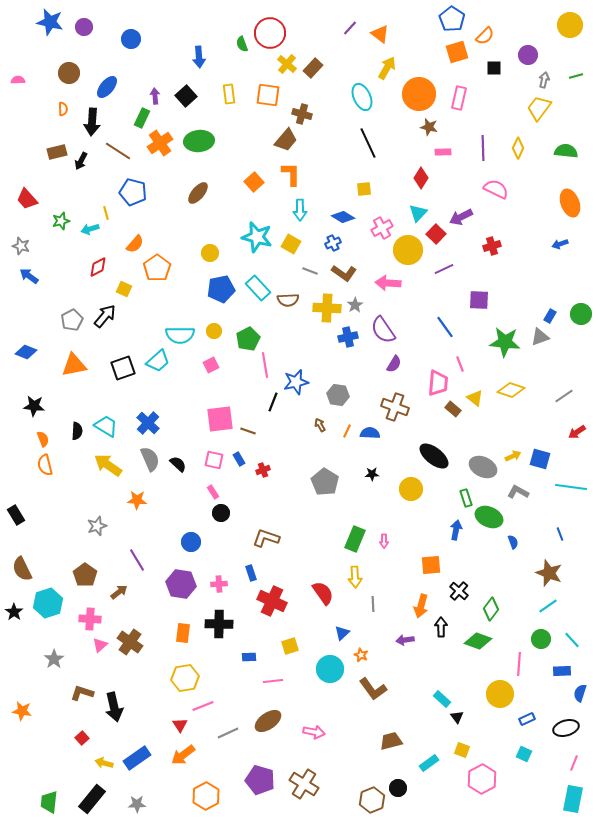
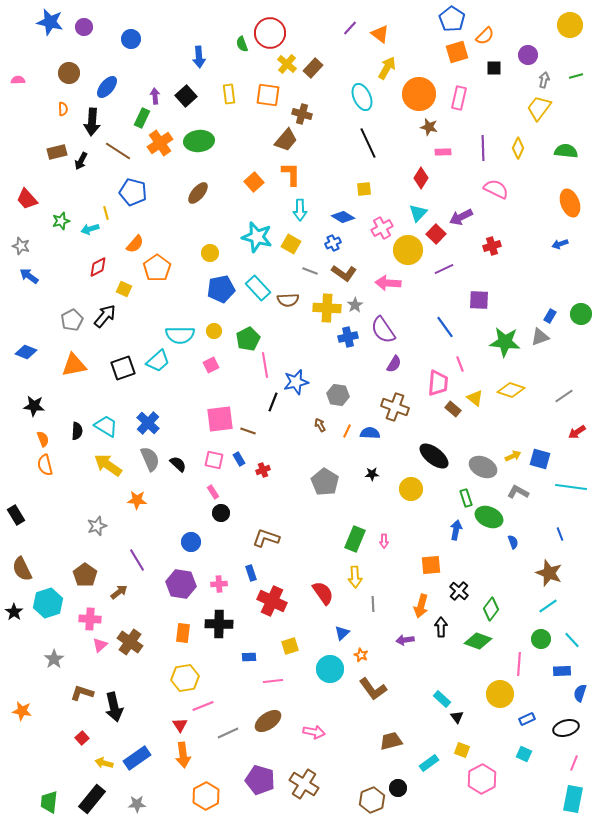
orange arrow at (183, 755): rotated 60 degrees counterclockwise
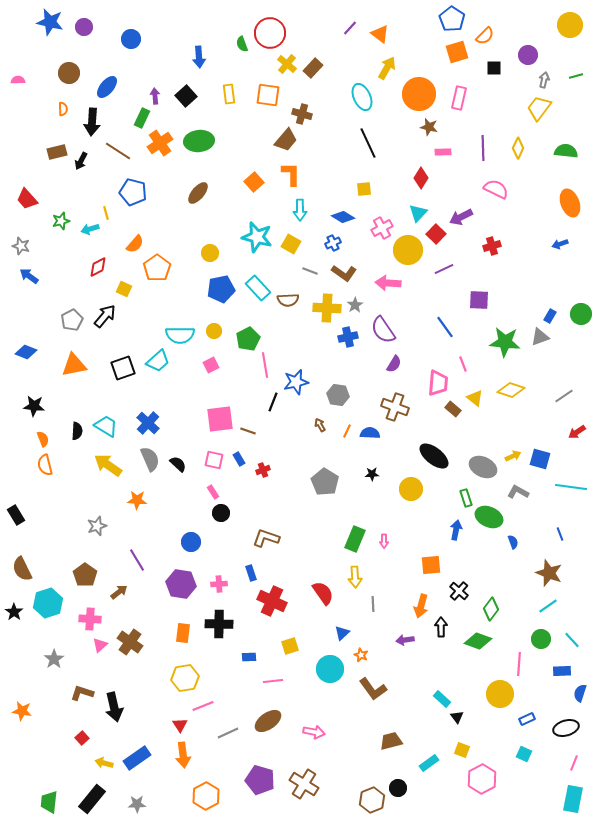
pink line at (460, 364): moved 3 px right
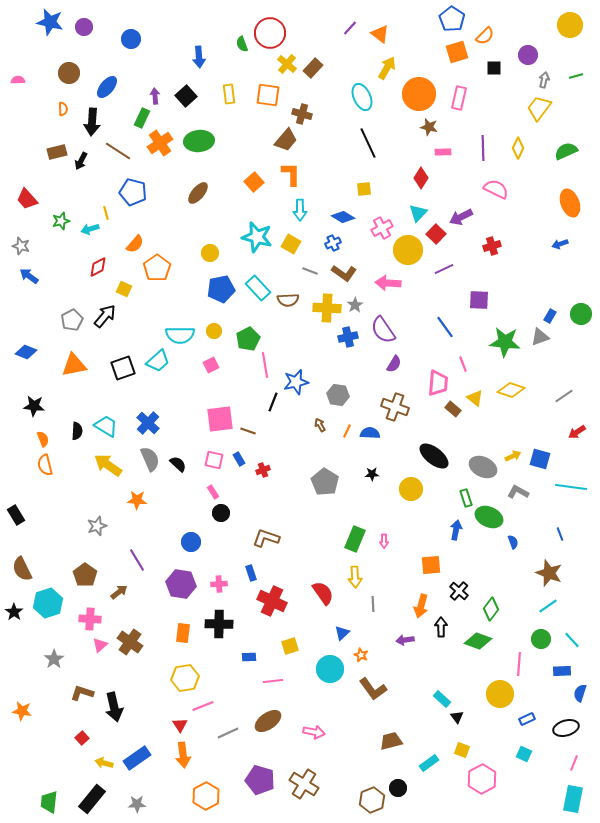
green semicircle at (566, 151): rotated 30 degrees counterclockwise
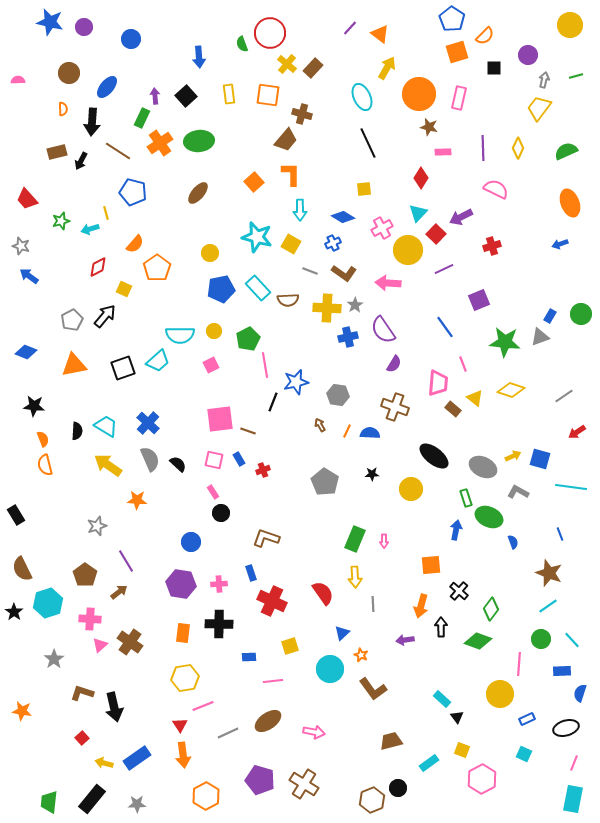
purple square at (479, 300): rotated 25 degrees counterclockwise
purple line at (137, 560): moved 11 px left, 1 px down
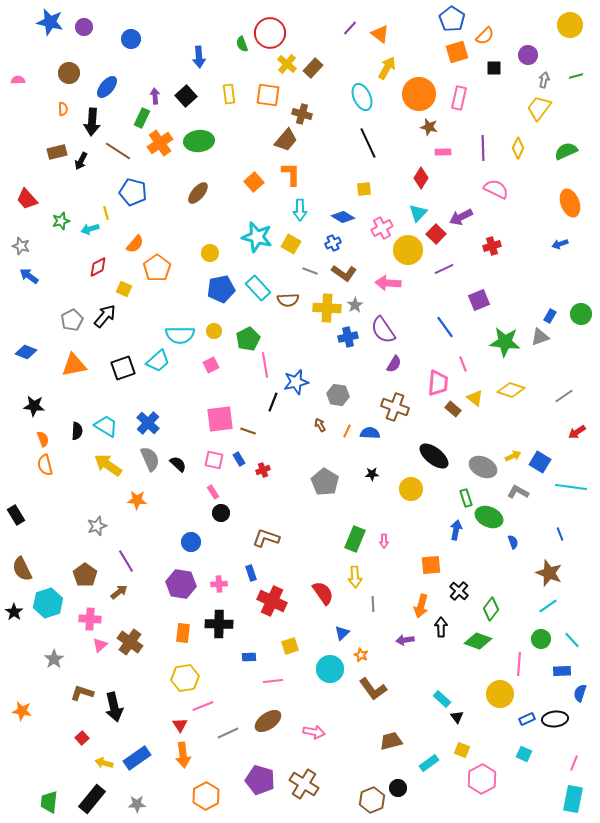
blue square at (540, 459): moved 3 px down; rotated 15 degrees clockwise
black ellipse at (566, 728): moved 11 px left, 9 px up; rotated 10 degrees clockwise
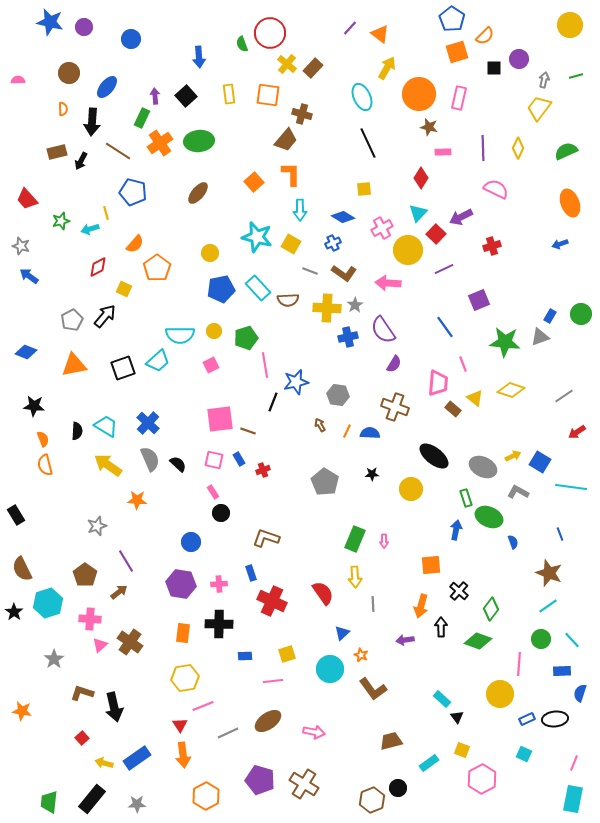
purple circle at (528, 55): moved 9 px left, 4 px down
green pentagon at (248, 339): moved 2 px left, 1 px up; rotated 10 degrees clockwise
yellow square at (290, 646): moved 3 px left, 8 px down
blue rectangle at (249, 657): moved 4 px left, 1 px up
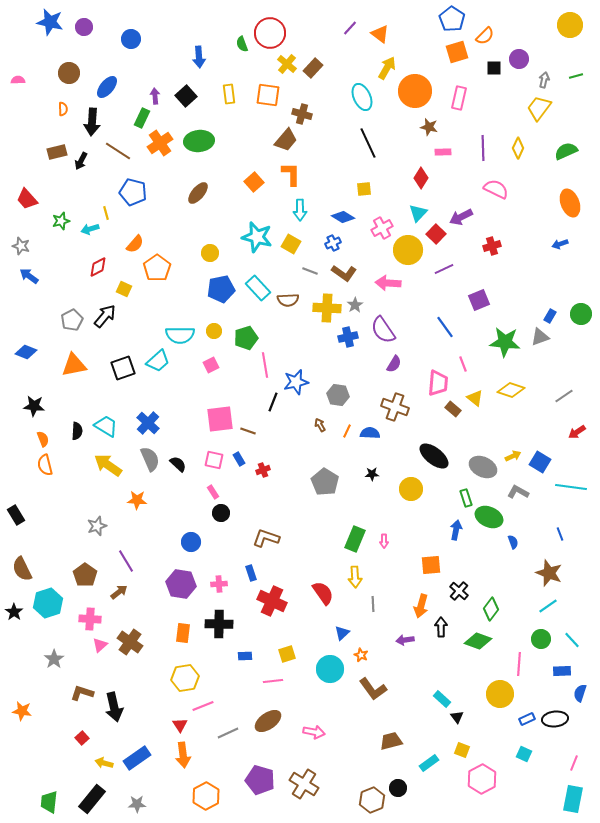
orange circle at (419, 94): moved 4 px left, 3 px up
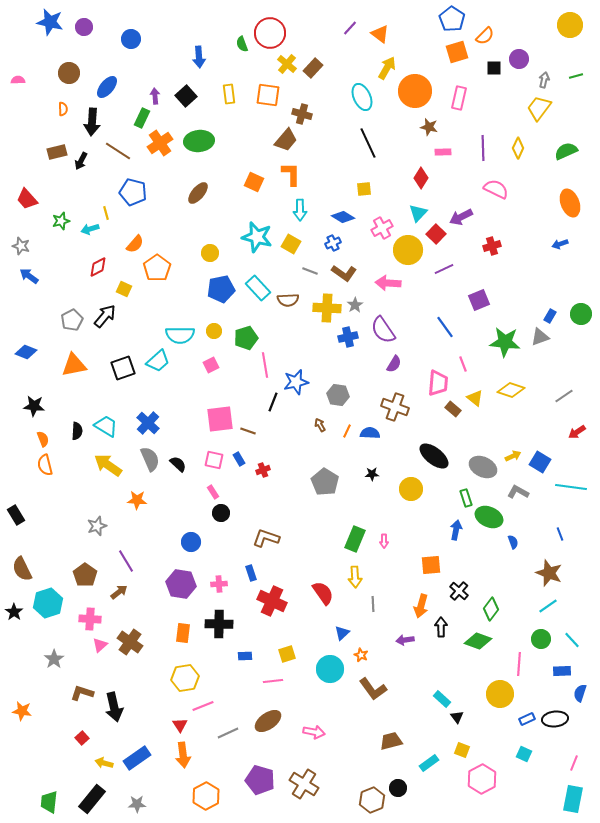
orange square at (254, 182): rotated 24 degrees counterclockwise
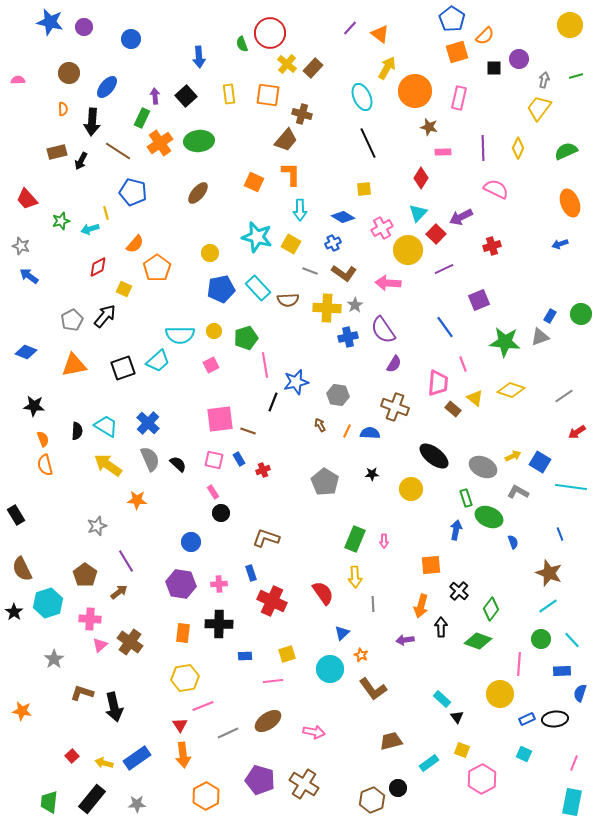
red square at (82, 738): moved 10 px left, 18 px down
cyan rectangle at (573, 799): moved 1 px left, 3 px down
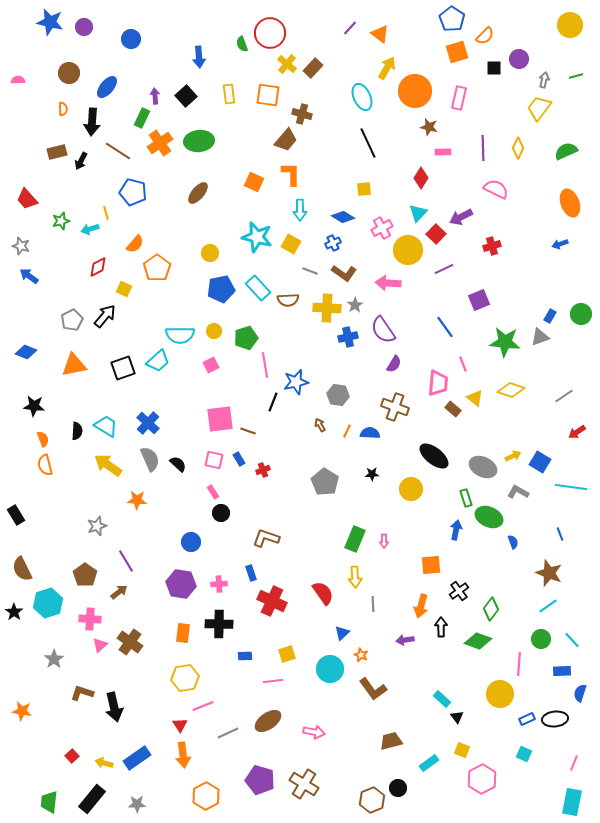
black cross at (459, 591): rotated 12 degrees clockwise
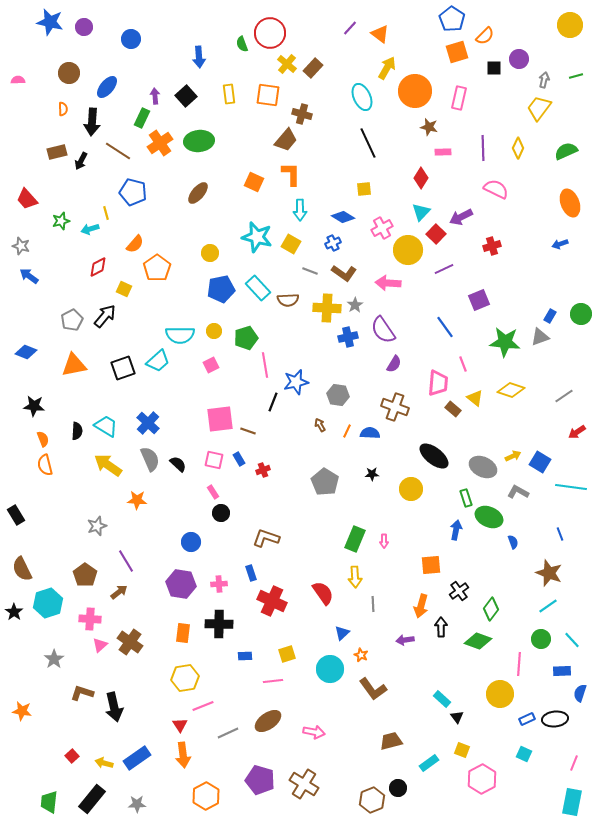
cyan triangle at (418, 213): moved 3 px right, 1 px up
